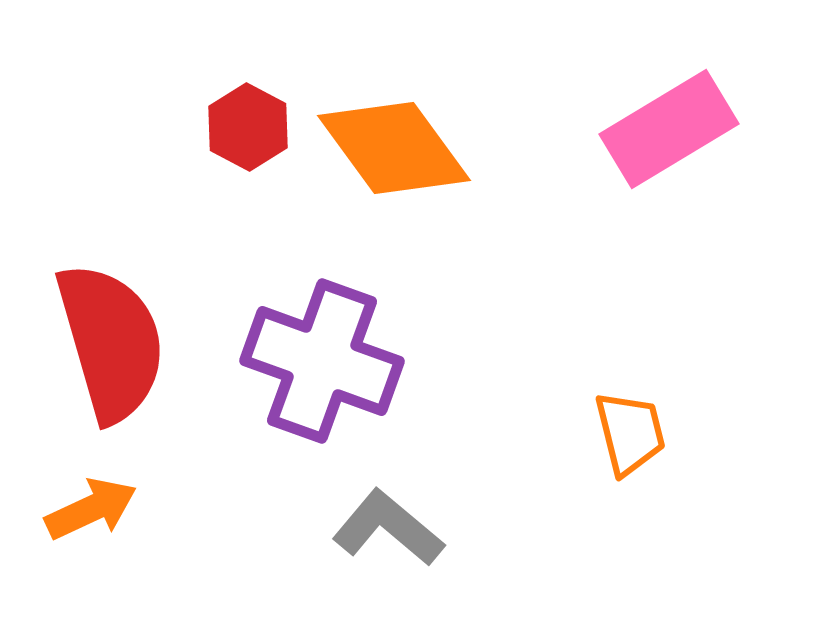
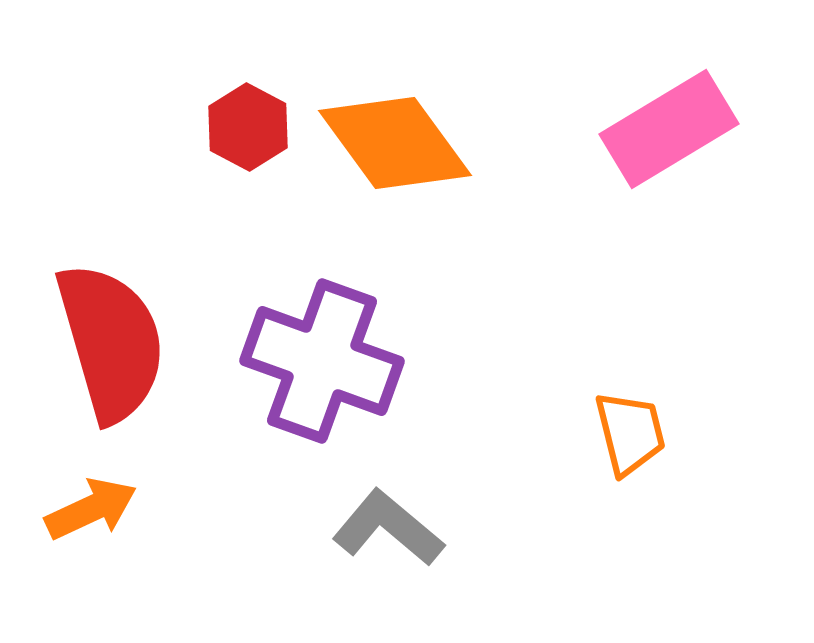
orange diamond: moved 1 px right, 5 px up
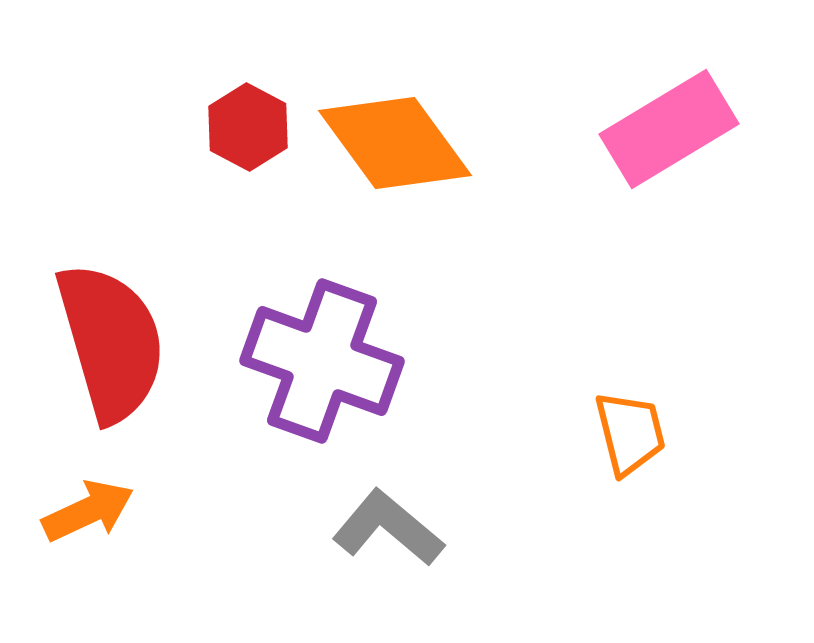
orange arrow: moved 3 px left, 2 px down
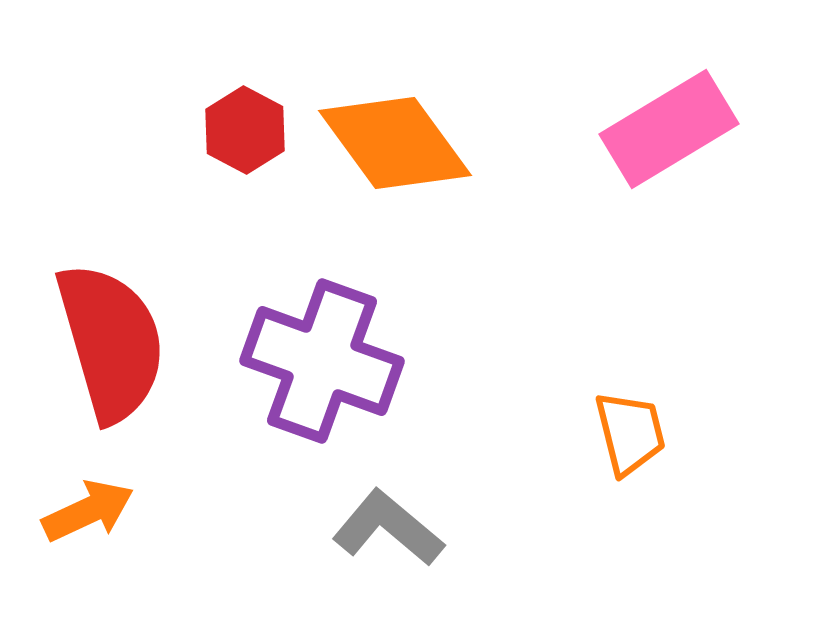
red hexagon: moved 3 px left, 3 px down
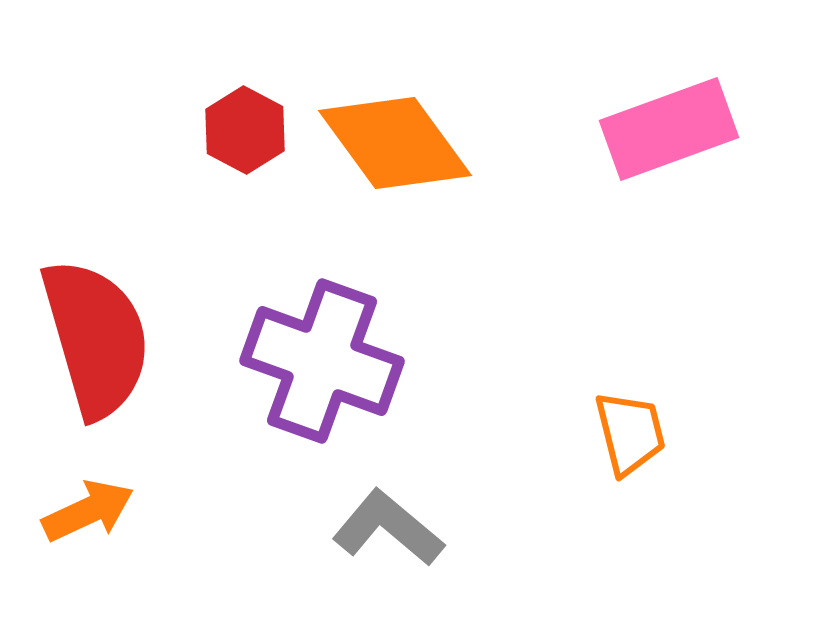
pink rectangle: rotated 11 degrees clockwise
red semicircle: moved 15 px left, 4 px up
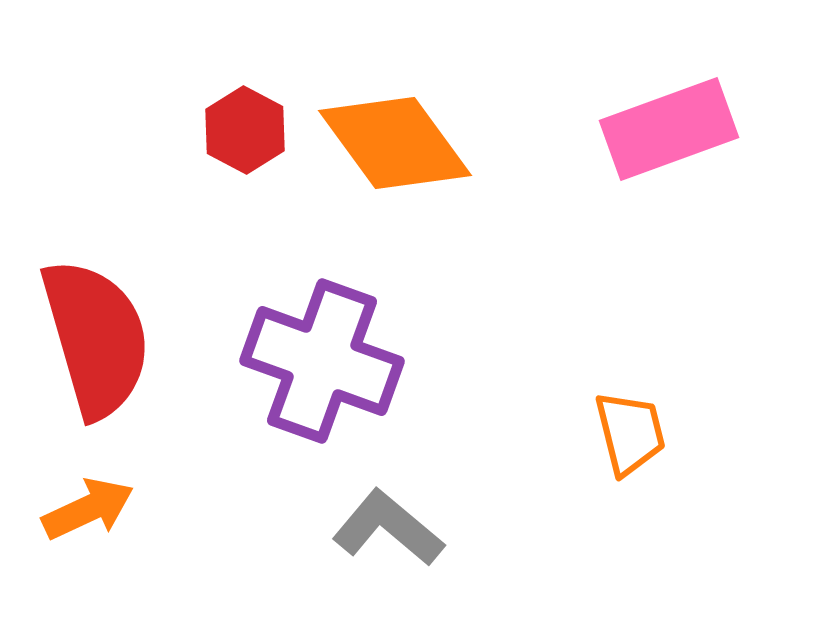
orange arrow: moved 2 px up
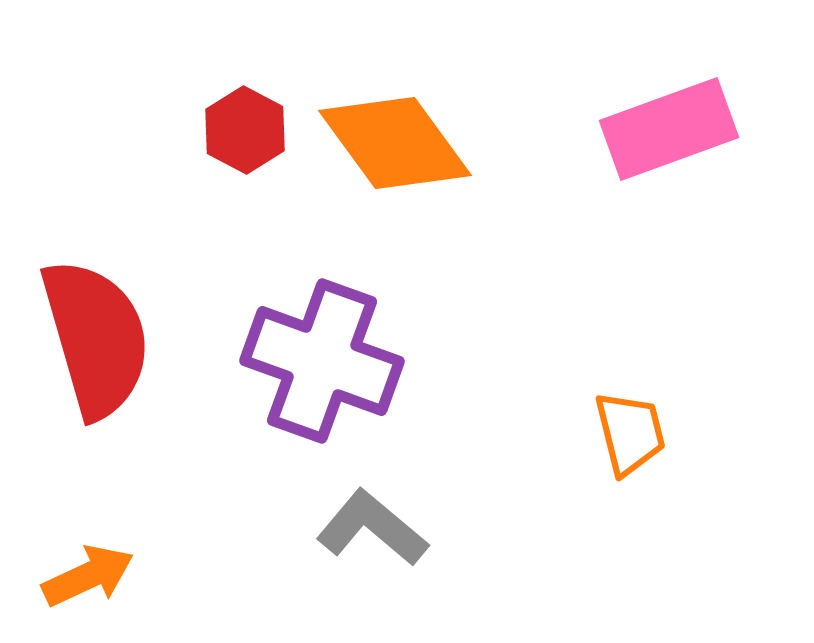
orange arrow: moved 67 px down
gray L-shape: moved 16 px left
